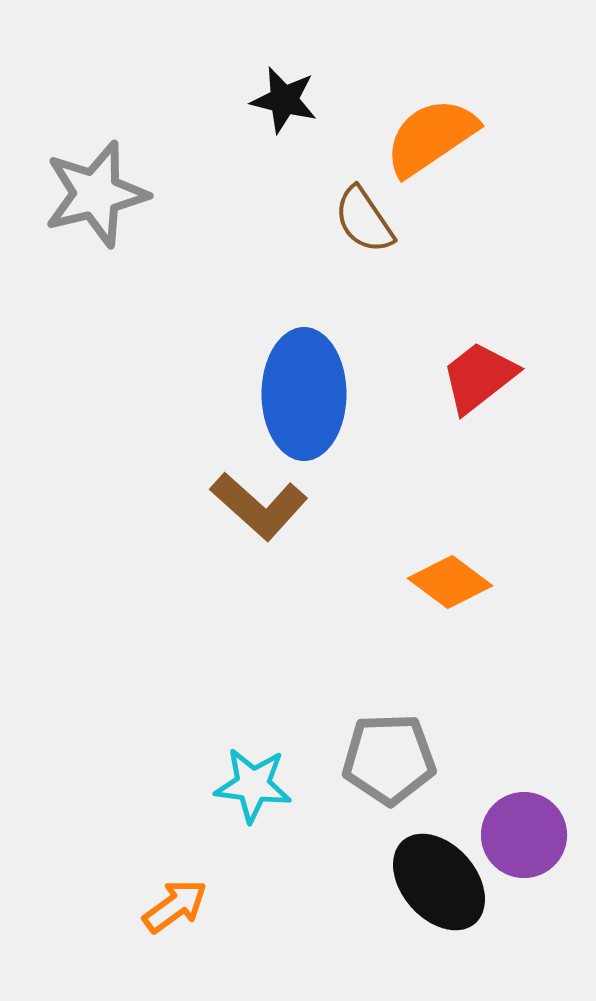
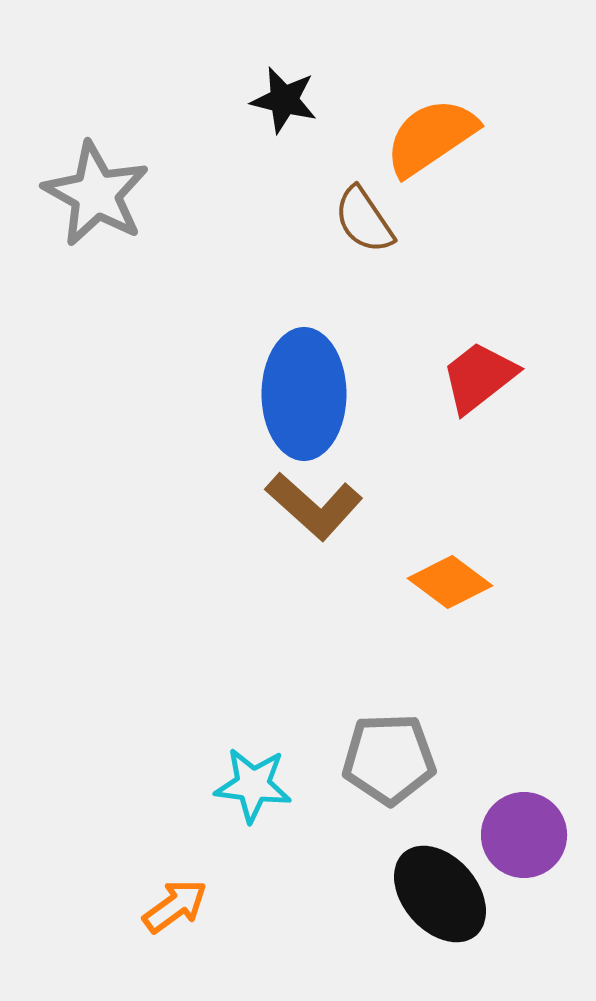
gray star: rotated 29 degrees counterclockwise
brown L-shape: moved 55 px right
black ellipse: moved 1 px right, 12 px down
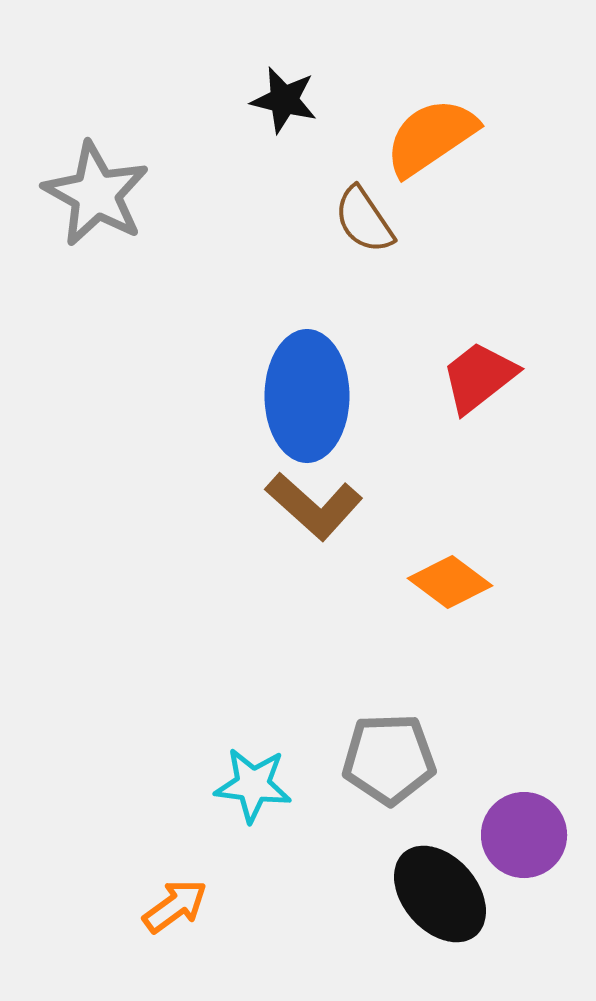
blue ellipse: moved 3 px right, 2 px down
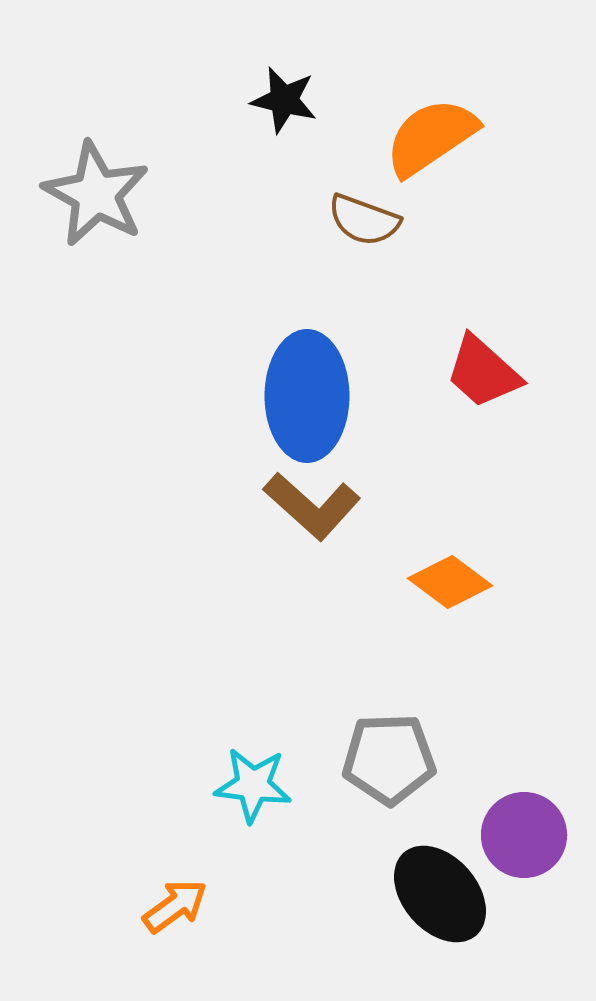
brown semicircle: rotated 36 degrees counterclockwise
red trapezoid: moved 4 px right, 5 px up; rotated 100 degrees counterclockwise
brown L-shape: moved 2 px left
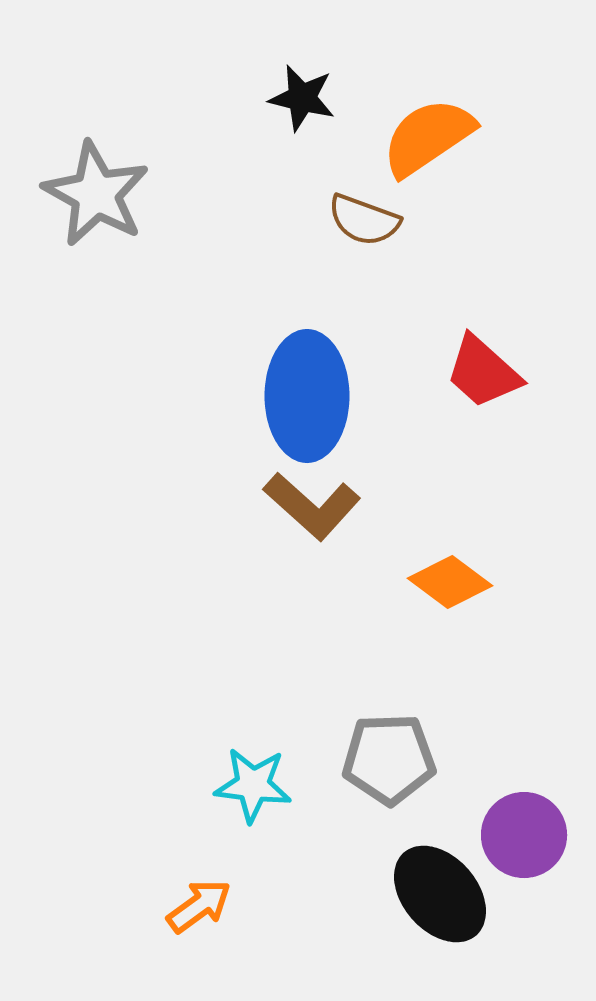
black star: moved 18 px right, 2 px up
orange semicircle: moved 3 px left
orange arrow: moved 24 px right
